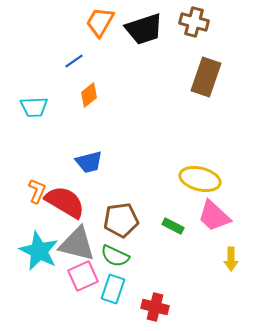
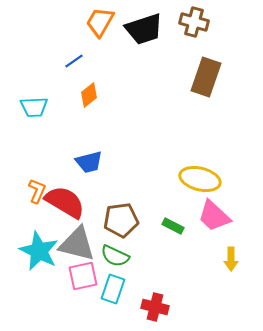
pink square: rotated 12 degrees clockwise
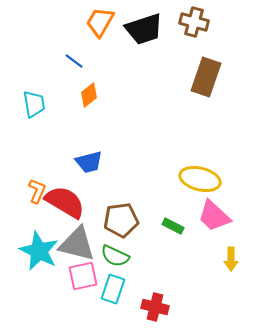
blue line: rotated 72 degrees clockwise
cyan trapezoid: moved 3 px up; rotated 96 degrees counterclockwise
